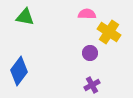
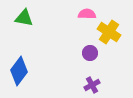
green triangle: moved 1 px left, 1 px down
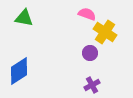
pink semicircle: rotated 18 degrees clockwise
yellow cross: moved 4 px left
blue diamond: rotated 20 degrees clockwise
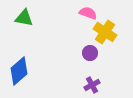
pink semicircle: moved 1 px right, 1 px up
blue diamond: rotated 8 degrees counterclockwise
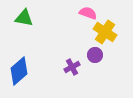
purple circle: moved 5 px right, 2 px down
purple cross: moved 20 px left, 18 px up
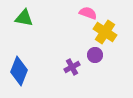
blue diamond: rotated 28 degrees counterclockwise
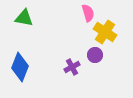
pink semicircle: rotated 54 degrees clockwise
blue diamond: moved 1 px right, 4 px up
